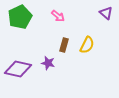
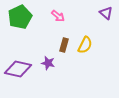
yellow semicircle: moved 2 px left
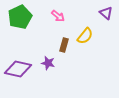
yellow semicircle: moved 9 px up; rotated 12 degrees clockwise
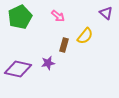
purple star: rotated 24 degrees counterclockwise
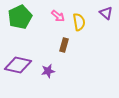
yellow semicircle: moved 6 px left, 14 px up; rotated 48 degrees counterclockwise
purple star: moved 8 px down
purple diamond: moved 4 px up
